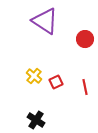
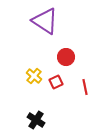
red circle: moved 19 px left, 18 px down
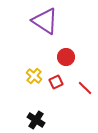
red line: moved 1 px down; rotated 35 degrees counterclockwise
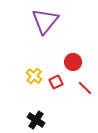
purple triangle: rotated 36 degrees clockwise
red circle: moved 7 px right, 5 px down
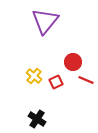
red line: moved 1 px right, 8 px up; rotated 21 degrees counterclockwise
black cross: moved 1 px right, 1 px up
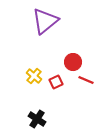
purple triangle: rotated 12 degrees clockwise
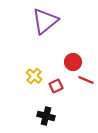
red square: moved 4 px down
black cross: moved 9 px right, 3 px up; rotated 18 degrees counterclockwise
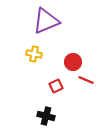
purple triangle: moved 1 px right; rotated 16 degrees clockwise
yellow cross: moved 22 px up; rotated 28 degrees counterclockwise
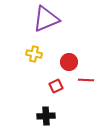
purple triangle: moved 2 px up
red circle: moved 4 px left
red line: rotated 21 degrees counterclockwise
black cross: rotated 18 degrees counterclockwise
